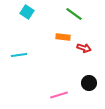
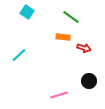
green line: moved 3 px left, 3 px down
cyan line: rotated 35 degrees counterclockwise
black circle: moved 2 px up
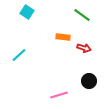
green line: moved 11 px right, 2 px up
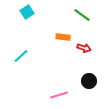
cyan square: rotated 24 degrees clockwise
cyan line: moved 2 px right, 1 px down
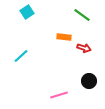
orange rectangle: moved 1 px right
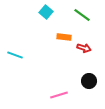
cyan square: moved 19 px right; rotated 16 degrees counterclockwise
cyan line: moved 6 px left, 1 px up; rotated 63 degrees clockwise
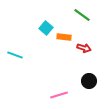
cyan square: moved 16 px down
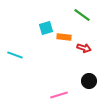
cyan square: rotated 32 degrees clockwise
